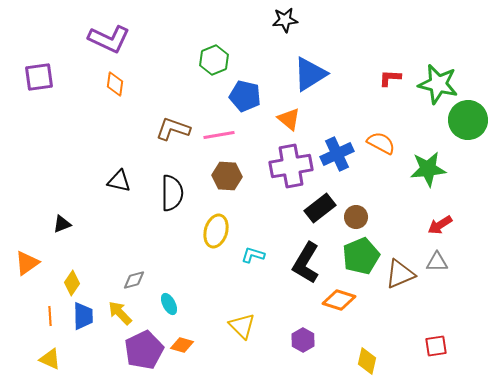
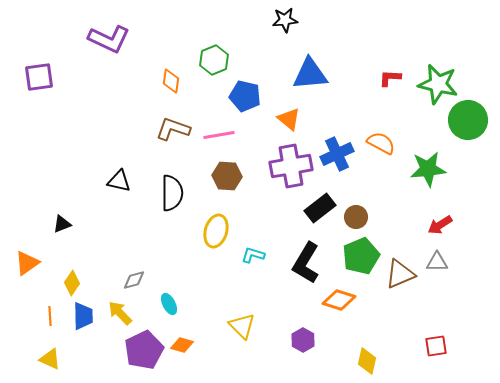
blue triangle at (310, 74): rotated 27 degrees clockwise
orange diamond at (115, 84): moved 56 px right, 3 px up
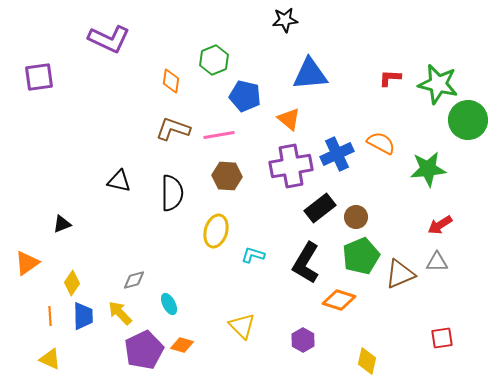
red square at (436, 346): moved 6 px right, 8 px up
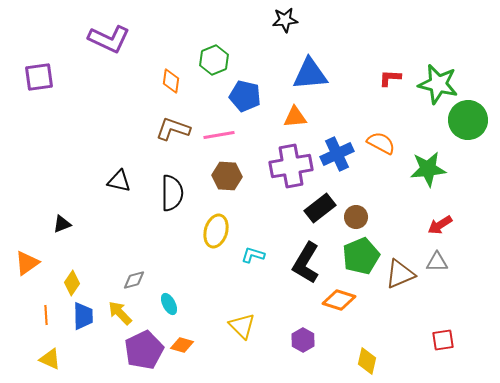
orange triangle at (289, 119): moved 6 px right, 2 px up; rotated 45 degrees counterclockwise
orange line at (50, 316): moved 4 px left, 1 px up
red square at (442, 338): moved 1 px right, 2 px down
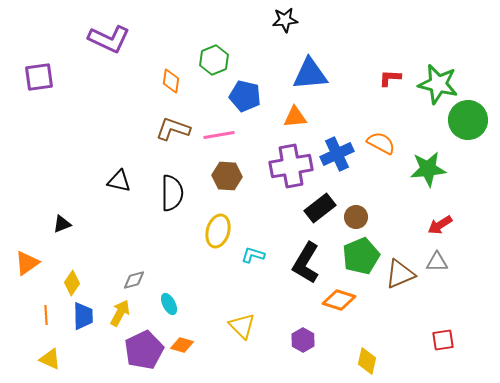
yellow ellipse at (216, 231): moved 2 px right
yellow arrow at (120, 313): rotated 72 degrees clockwise
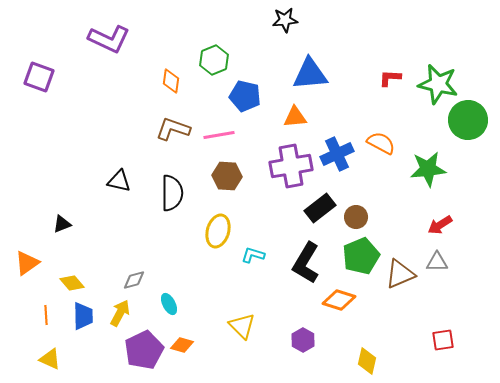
purple square at (39, 77): rotated 28 degrees clockwise
yellow diamond at (72, 283): rotated 75 degrees counterclockwise
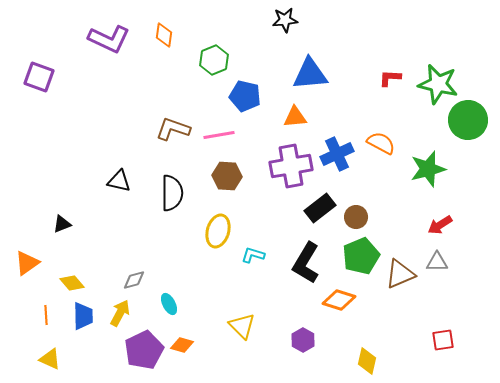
orange diamond at (171, 81): moved 7 px left, 46 px up
green star at (428, 169): rotated 9 degrees counterclockwise
